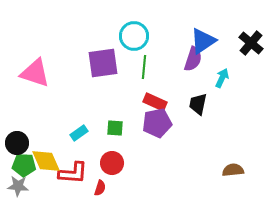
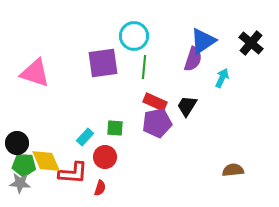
black trapezoid: moved 11 px left, 2 px down; rotated 20 degrees clockwise
cyan rectangle: moved 6 px right, 4 px down; rotated 12 degrees counterclockwise
red circle: moved 7 px left, 6 px up
gray star: moved 2 px right, 3 px up
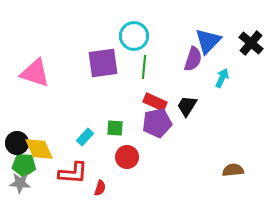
blue triangle: moved 5 px right; rotated 12 degrees counterclockwise
red circle: moved 22 px right
yellow diamond: moved 7 px left, 12 px up
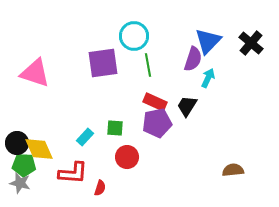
green line: moved 4 px right, 2 px up; rotated 15 degrees counterclockwise
cyan arrow: moved 14 px left
gray star: rotated 10 degrees clockwise
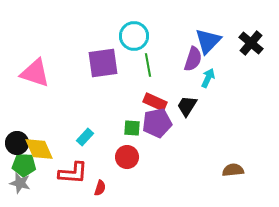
green square: moved 17 px right
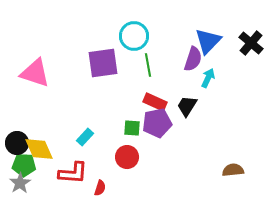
gray star: rotated 25 degrees clockwise
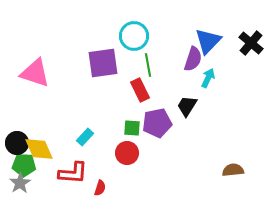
red rectangle: moved 15 px left, 12 px up; rotated 40 degrees clockwise
red circle: moved 4 px up
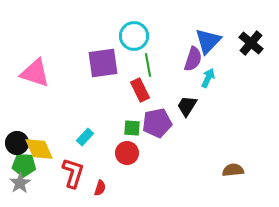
red L-shape: rotated 76 degrees counterclockwise
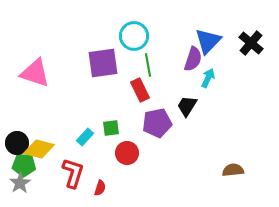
green square: moved 21 px left; rotated 12 degrees counterclockwise
yellow diamond: rotated 52 degrees counterclockwise
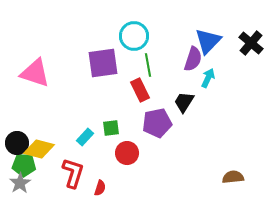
black trapezoid: moved 3 px left, 4 px up
brown semicircle: moved 7 px down
